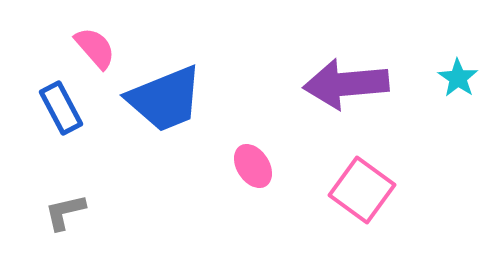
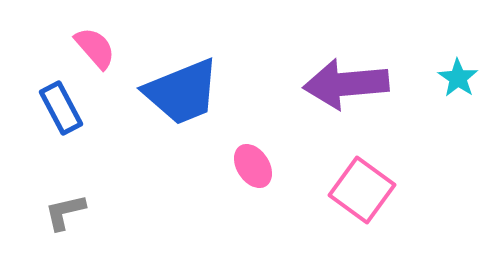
blue trapezoid: moved 17 px right, 7 px up
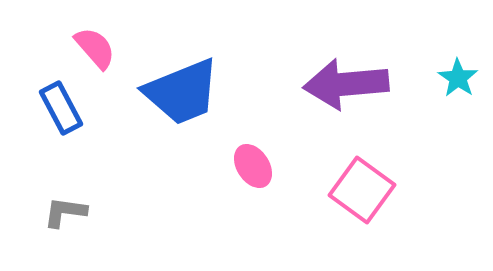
gray L-shape: rotated 21 degrees clockwise
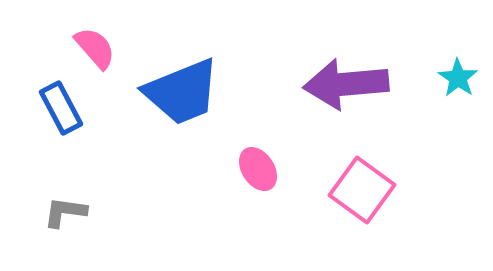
pink ellipse: moved 5 px right, 3 px down
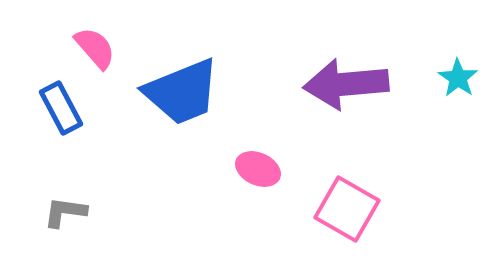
pink ellipse: rotated 33 degrees counterclockwise
pink square: moved 15 px left, 19 px down; rotated 6 degrees counterclockwise
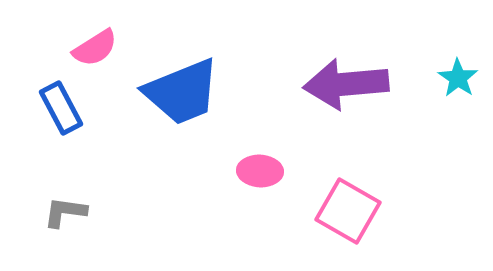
pink semicircle: rotated 99 degrees clockwise
pink ellipse: moved 2 px right, 2 px down; rotated 21 degrees counterclockwise
pink square: moved 1 px right, 2 px down
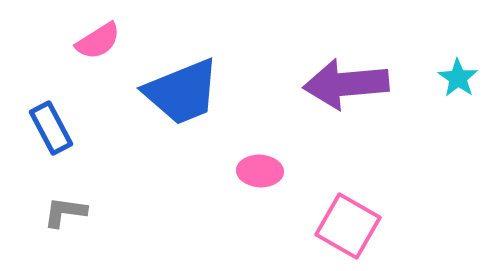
pink semicircle: moved 3 px right, 7 px up
blue rectangle: moved 10 px left, 20 px down
pink square: moved 15 px down
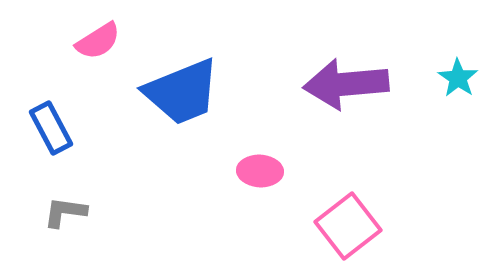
pink square: rotated 22 degrees clockwise
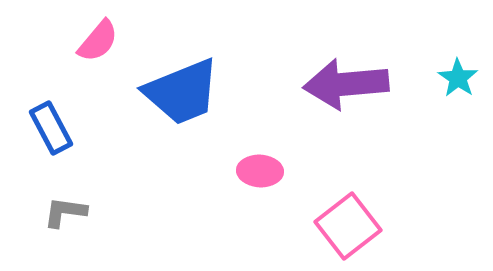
pink semicircle: rotated 18 degrees counterclockwise
